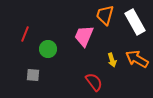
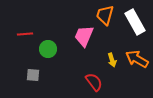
red line: rotated 63 degrees clockwise
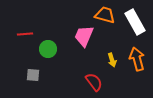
orange trapezoid: rotated 90 degrees clockwise
orange arrow: rotated 45 degrees clockwise
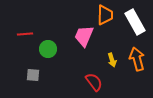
orange trapezoid: rotated 75 degrees clockwise
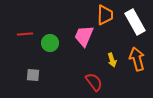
green circle: moved 2 px right, 6 px up
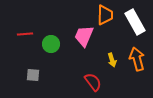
green circle: moved 1 px right, 1 px down
red semicircle: moved 1 px left
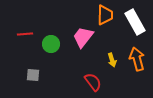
pink trapezoid: moved 1 px left, 1 px down; rotated 15 degrees clockwise
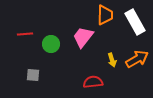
orange arrow: rotated 75 degrees clockwise
red semicircle: rotated 60 degrees counterclockwise
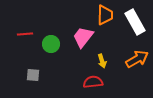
yellow arrow: moved 10 px left, 1 px down
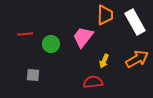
yellow arrow: moved 2 px right; rotated 40 degrees clockwise
